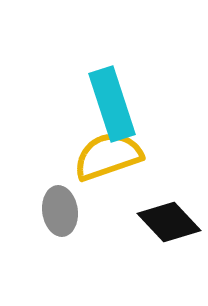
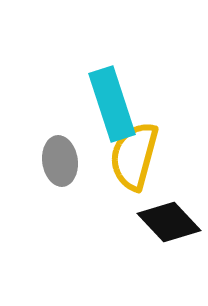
yellow semicircle: moved 26 px right; rotated 56 degrees counterclockwise
gray ellipse: moved 50 px up
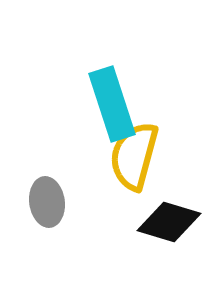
gray ellipse: moved 13 px left, 41 px down
black diamond: rotated 30 degrees counterclockwise
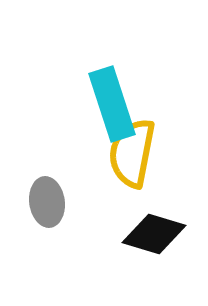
yellow semicircle: moved 2 px left, 3 px up; rotated 4 degrees counterclockwise
black diamond: moved 15 px left, 12 px down
